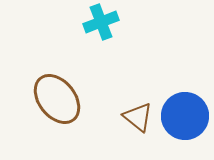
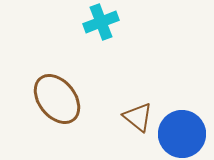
blue circle: moved 3 px left, 18 px down
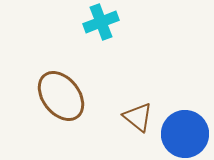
brown ellipse: moved 4 px right, 3 px up
blue circle: moved 3 px right
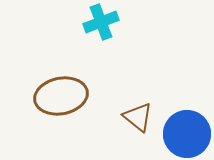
brown ellipse: rotated 63 degrees counterclockwise
blue circle: moved 2 px right
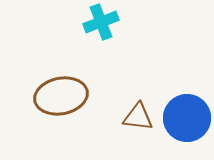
brown triangle: rotated 32 degrees counterclockwise
blue circle: moved 16 px up
